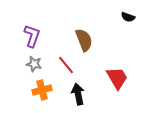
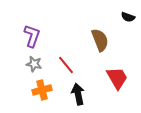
brown semicircle: moved 16 px right
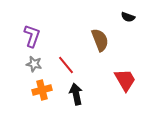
red trapezoid: moved 8 px right, 2 px down
black arrow: moved 2 px left
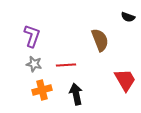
red line: rotated 54 degrees counterclockwise
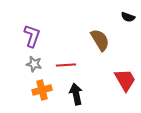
brown semicircle: rotated 10 degrees counterclockwise
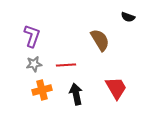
gray star: rotated 21 degrees counterclockwise
red trapezoid: moved 9 px left, 8 px down
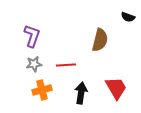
brown semicircle: rotated 45 degrees clockwise
black arrow: moved 5 px right, 1 px up; rotated 20 degrees clockwise
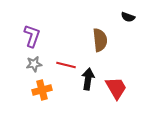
brown semicircle: rotated 20 degrees counterclockwise
red line: rotated 18 degrees clockwise
black arrow: moved 7 px right, 14 px up
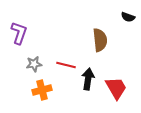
purple L-shape: moved 13 px left, 3 px up
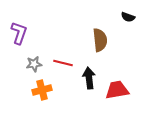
red line: moved 3 px left, 2 px up
black arrow: moved 1 px right, 1 px up; rotated 15 degrees counterclockwise
red trapezoid: moved 1 px right, 2 px down; rotated 70 degrees counterclockwise
